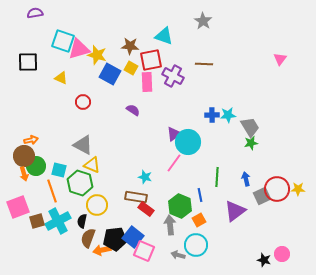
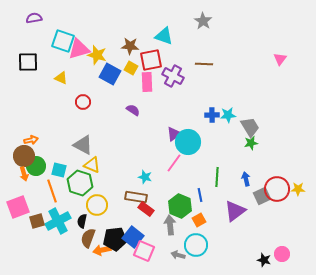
purple semicircle at (35, 13): moved 1 px left, 5 px down
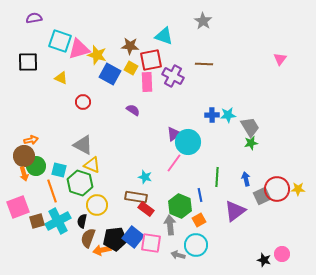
cyan square at (63, 41): moved 3 px left
pink square at (144, 251): moved 7 px right, 8 px up; rotated 15 degrees counterclockwise
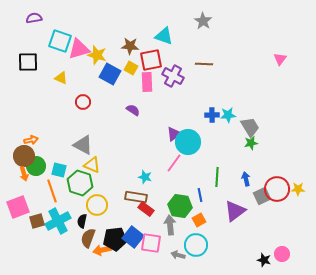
green hexagon at (180, 206): rotated 15 degrees counterclockwise
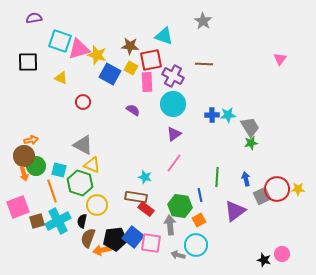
cyan circle at (188, 142): moved 15 px left, 38 px up
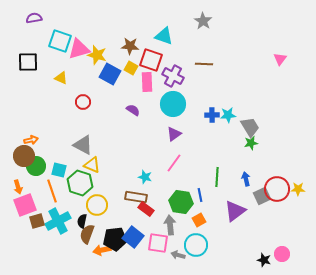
red square at (151, 60): rotated 30 degrees clockwise
orange arrow at (24, 174): moved 6 px left, 13 px down
green hexagon at (180, 206): moved 1 px right, 4 px up
pink square at (18, 207): moved 7 px right, 2 px up
brown semicircle at (88, 238): moved 1 px left, 4 px up
pink square at (151, 243): moved 7 px right
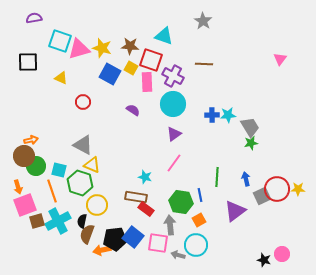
yellow star at (97, 55): moved 5 px right, 7 px up
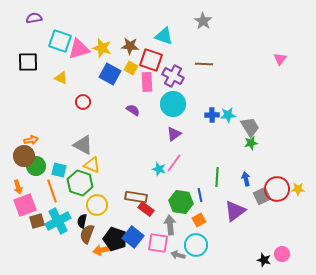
cyan star at (145, 177): moved 14 px right, 8 px up
black pentagon at (115, 239): rotated 25 degrees clockwise
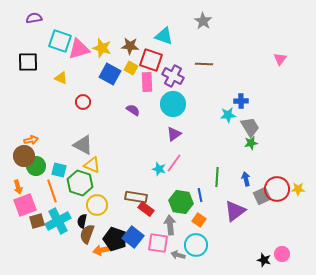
blue cross at (212, 115): moved 29 px right, 14 px up
orange square at (199, 220): rotated 24 degrees counterclockwise
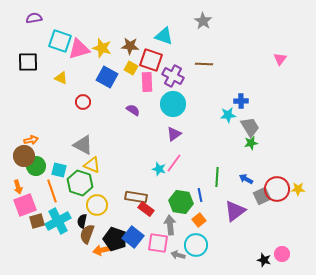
blue square at (110, 74): moved 3 px left, 3 px down
blue arrow at (246, 179): rotated 48 degrees counterclockwise
orange square at (199, 220): rotated 16 degrees clockwise
